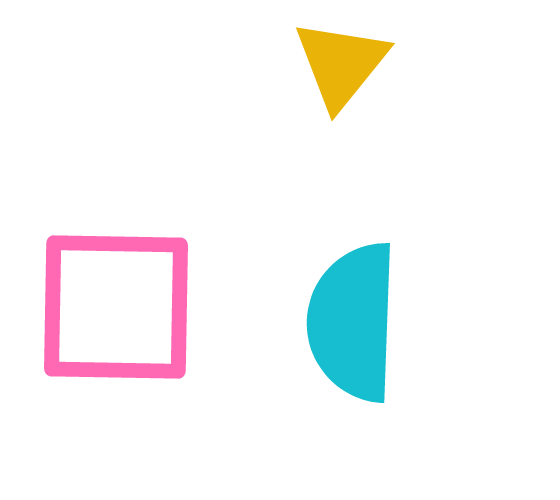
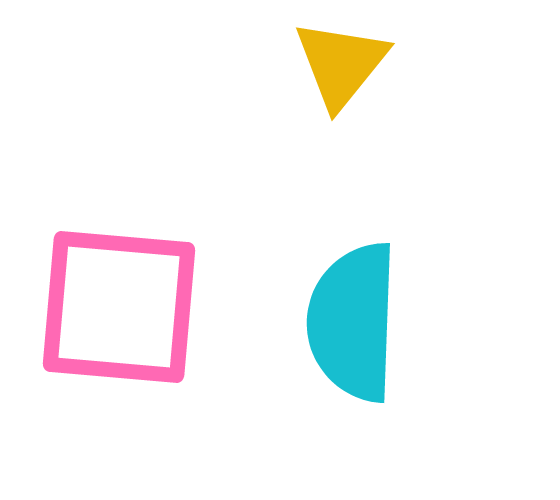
pink square: moved 3 px right; rotated 4 degrees clockwise
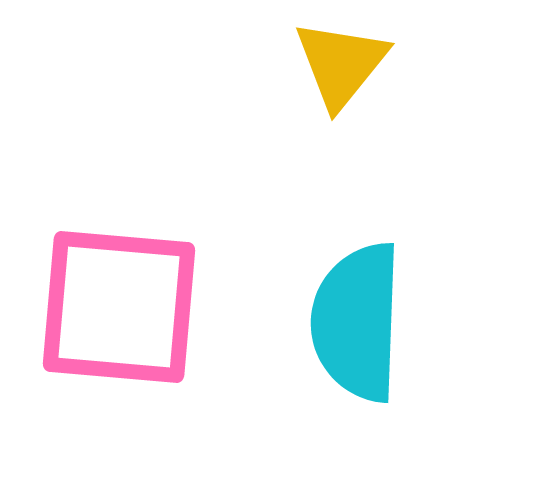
cyan semicircle: moved 4 px right
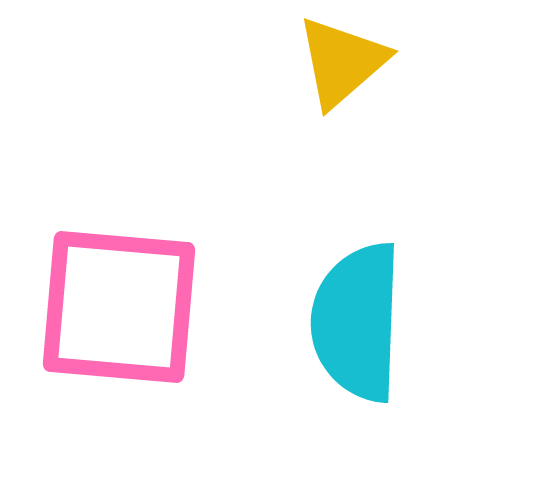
yellow triangle: moved 1 px right, 2 px up; rotated 10 degrees clockwise
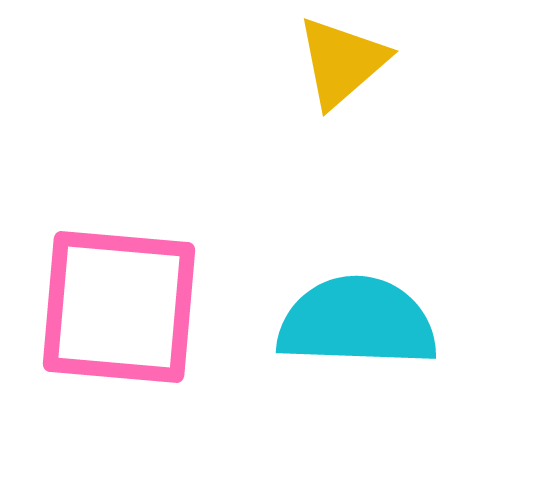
cyan semicircle: rotated 90 degrees clockwise
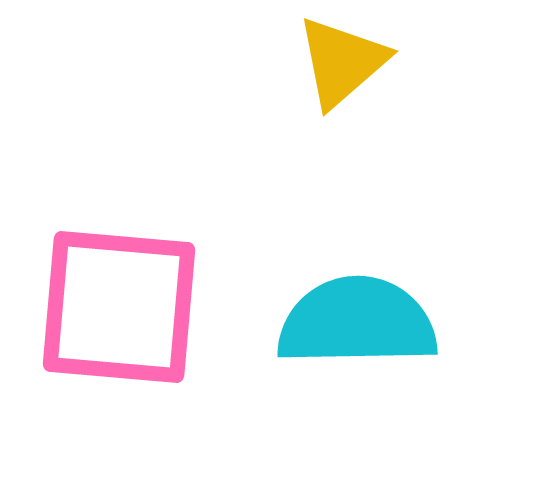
cyan semicircle: rotated 3 degrees counterclockwise
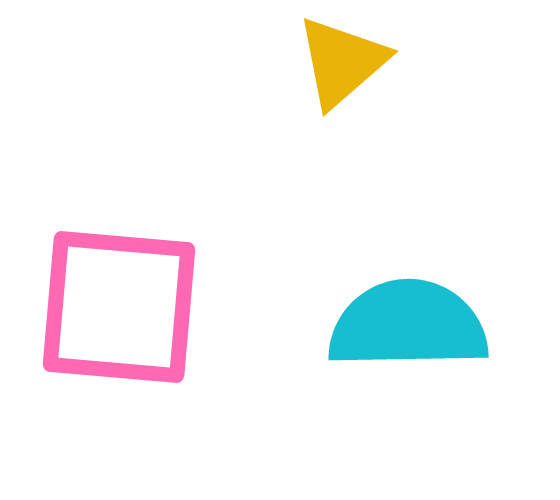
cyan semicircle: moved 51 px right, 3 px down
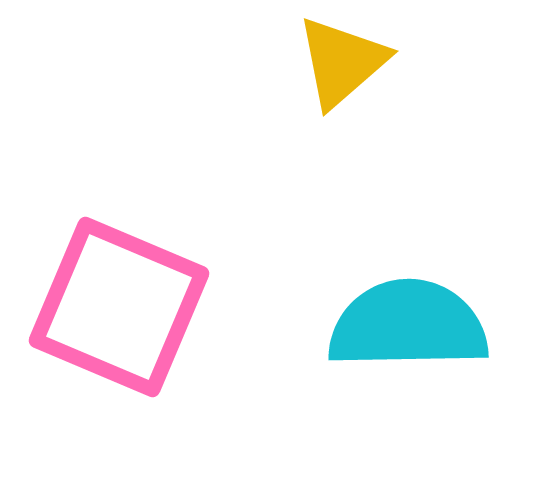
pink square: rotated 18 degrees clockwise
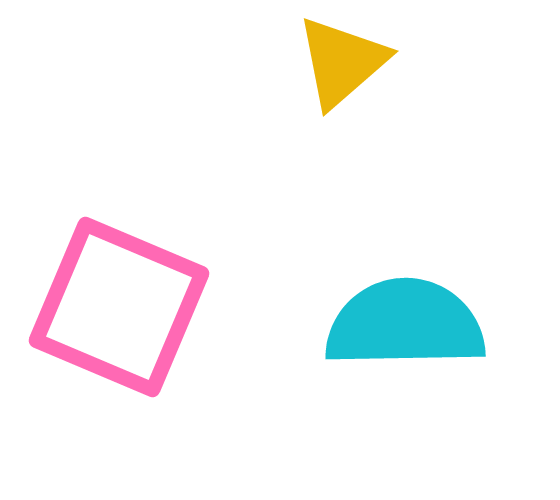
cyan semicircle: moved 3 px left, 1 px up
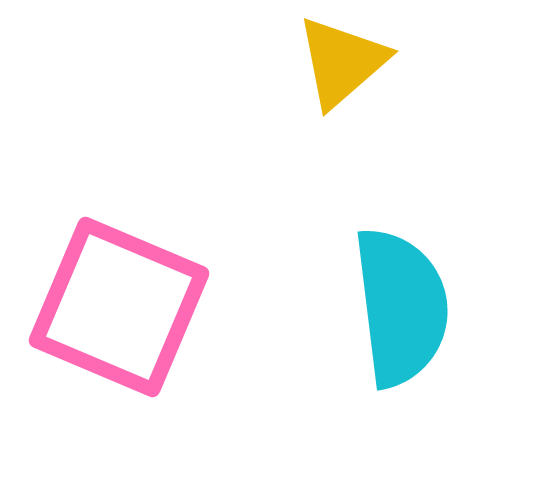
cyan semicircle: moved 4 px left, 17 px up; rotated 84 degrees clockwise
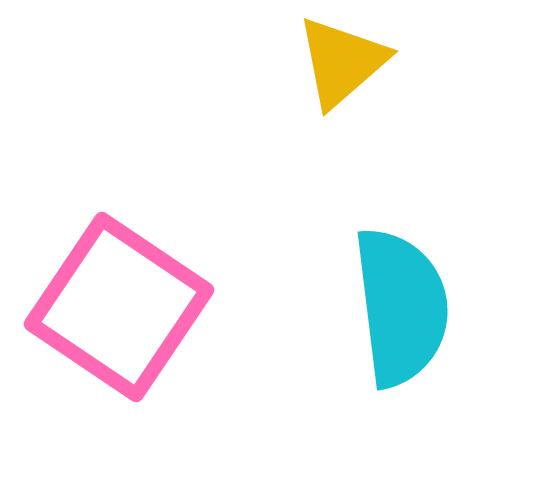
pink square: rotated 11 degrees clockwise
